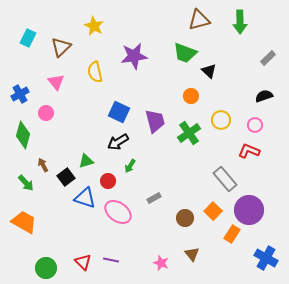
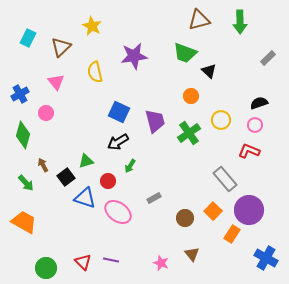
yellow star at (94, 26): moved 2 px left
black semicircle at (264, 96): moved 5 px left, 7 px down
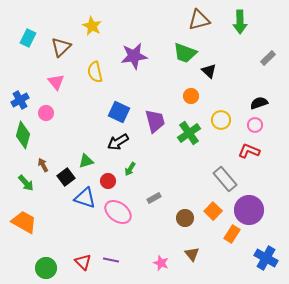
blue cross at (20, 94): moved 6 px down
green arrow at (130, 166): moved 3 px down
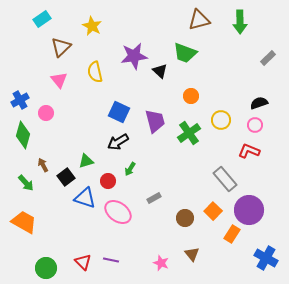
cyan rectangle at (28, 38): moved 14 px right, 19 px up; rotated 30 degrees clockwise
black triangle at (209, 71): moved 49 px left
pink triangle at (56, 82): moved 3 px right, 2 px up
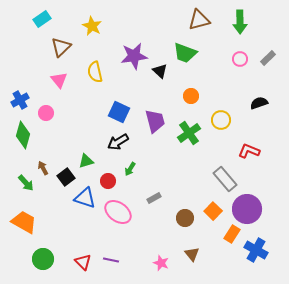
pink circle at (255, 125): moved 15 px left, 66 px up
brown arrow at (43, 165): moved 3 px down
purple circle at (249, 210): moved 2 px left, 1 px up
blue cross at (266, 258): moved 10 px left, 8 px up
green circle at (46, 268): moved 3 px left, 9 px up
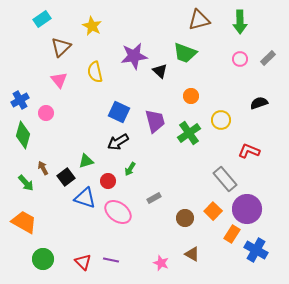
brown triangle at (192, 254): rotated 21 degrees counterclockwise
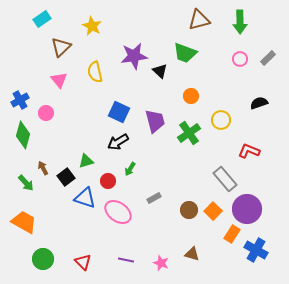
brown circle at (185, 218): moved 4 px right, 8 px up
brown triangle at (192, 254): rotated 14 degrees counterclockwise
purple line at (111, 260): moved 15 px right
